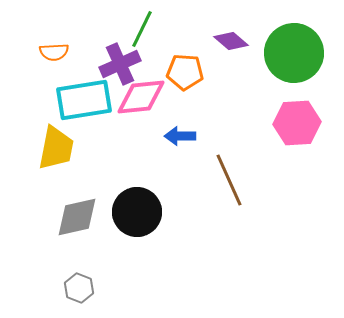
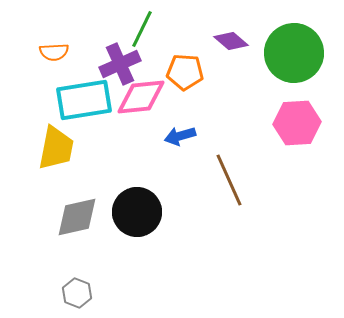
blue arrow: rotated 16 degrees counterclockwise
gray hexagon: moved 2 px left, 5 px down
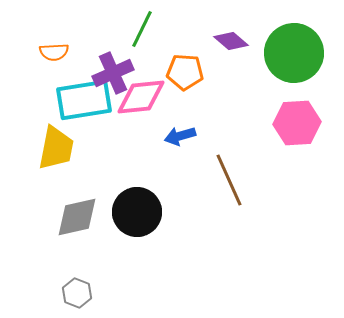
purple cross: moved 7 px left, 9 px down
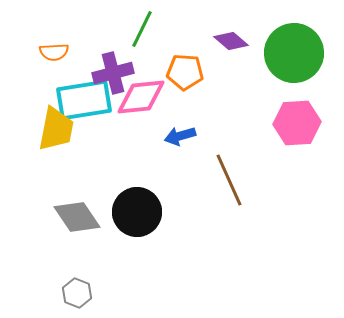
purple cross: rotated 9 degrees clockwise
yellow trapezoid: moved 19 px up
gray diamond: rotated 69 degrees clockwise
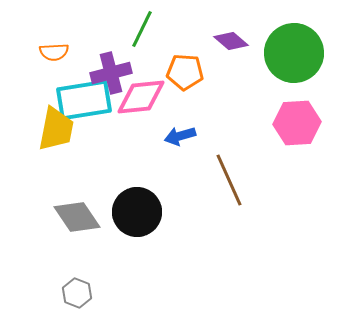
purple cross: moved 2 px left
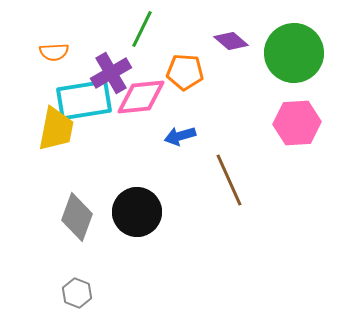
purple cross: rotated 15 degrees counterclockwise
gray diamond: rotated 54 degrees clockwise
